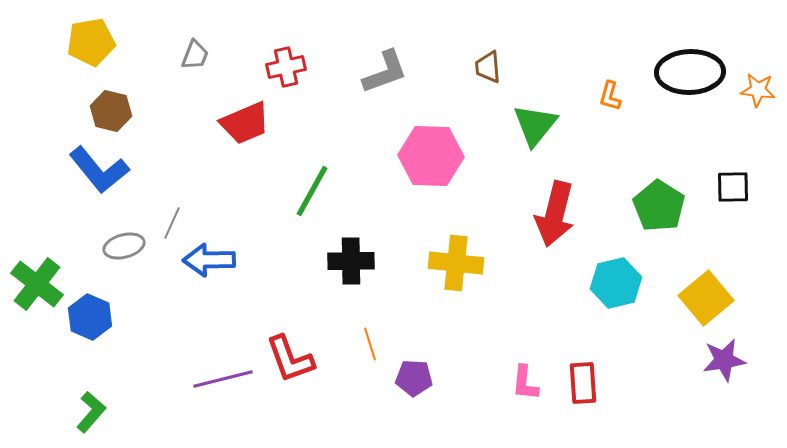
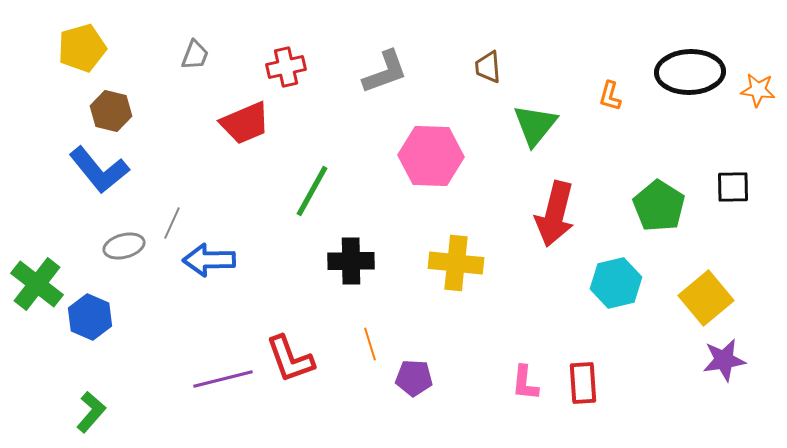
yellow pentagon: moved 9 px left, 6 px down; rotated 6 degrees counterclockwise
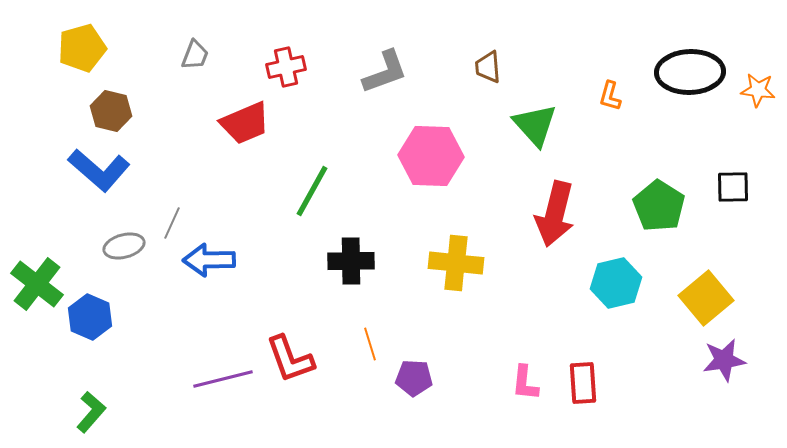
green triangle: rotated 21 degrees counterclockwise
blue L-shape: rotated 10 degrees counterclockwise
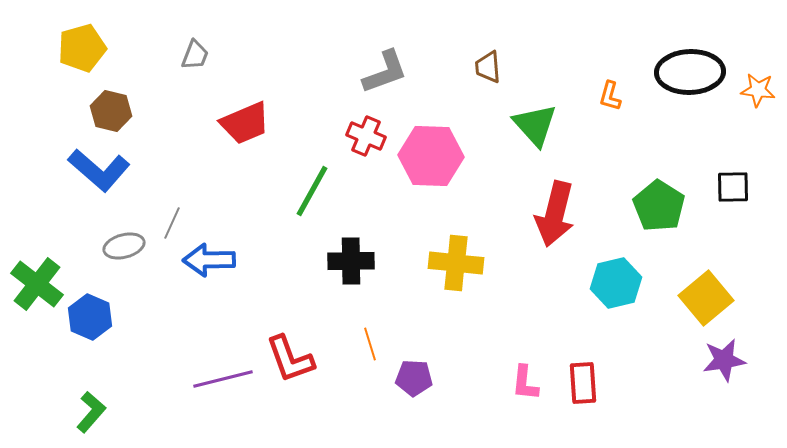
red cross: moved 80 px right, 69 px down; rotated 36 degrees clockwise
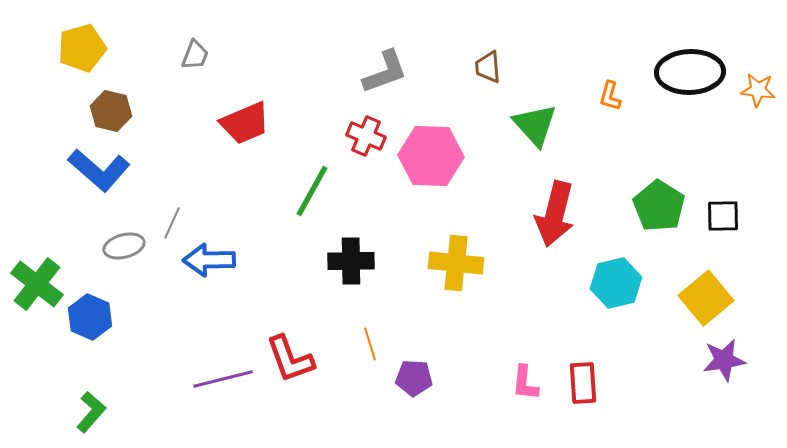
black square: moved 10 px left, 29 px down
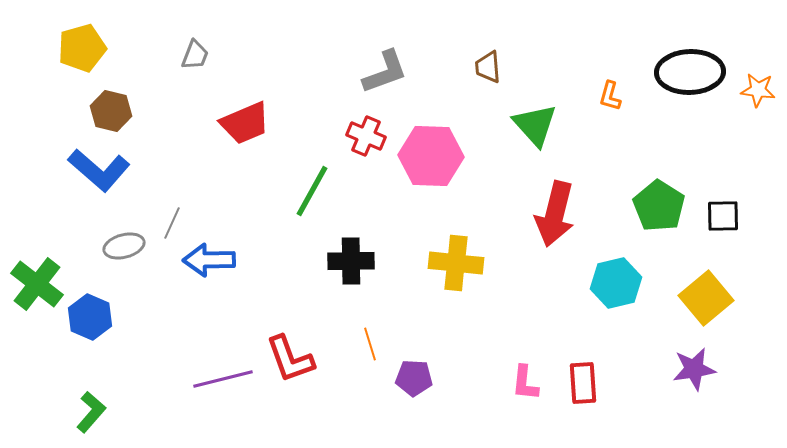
purple star: moved 30 px left, 9 px down
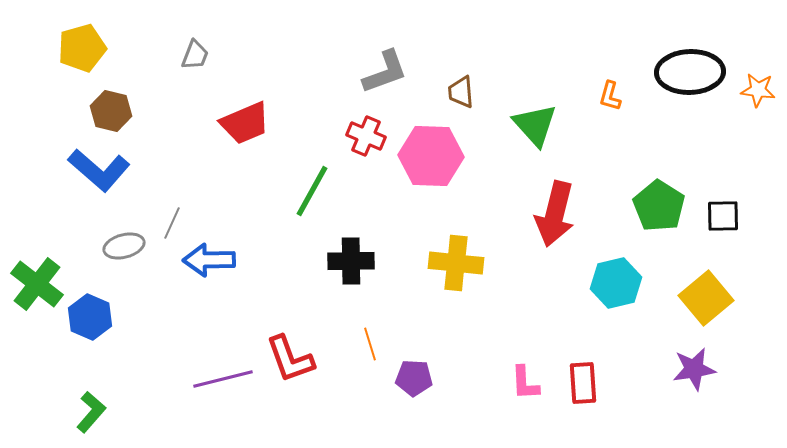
brown trapezoid: moved 27 px left, 25 px down
pink L-shape: rotated 9 degrees counterclockwise
